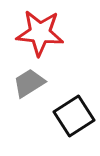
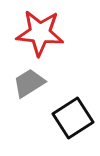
black square: moved 1 px left, 2 px down
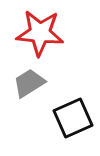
black square: rotated 9 degrees clockwise
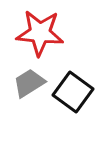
black square: moved 26 px up; rotated 30 degrees counterclockwise
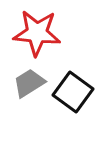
red star: moved 3 px left
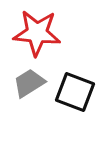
black square: moved 2 px right; rotated 15 degrees counterclockwise
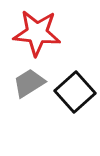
black square: rotated 27 degrees clockwise
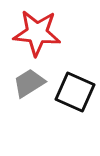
black square: rotated 24 degrees counterclockwise
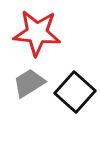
black square: rotated 18 degrees clockwise
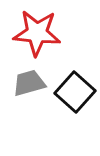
gray trapezoid: rotated 16 degrees clockwise
